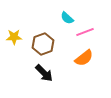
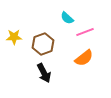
black arrow: rotated 18 degrees clockwise
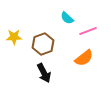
pink line: moved 3 px right, 1 px up
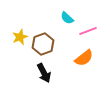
yellow star: moved 6 px right; rotated 21 degrees counterclockwise
